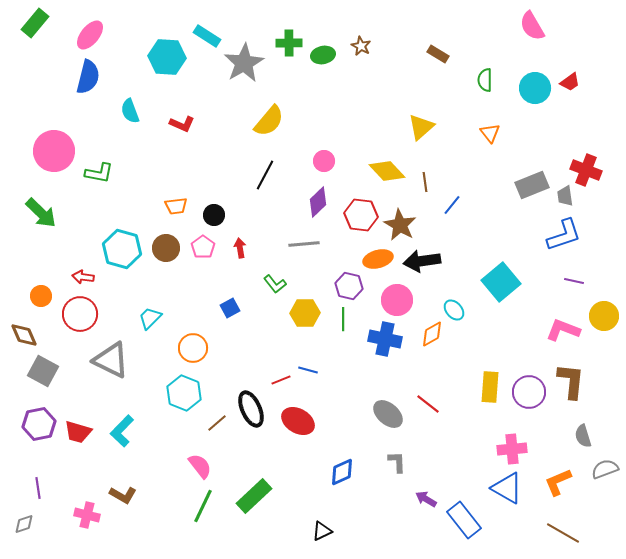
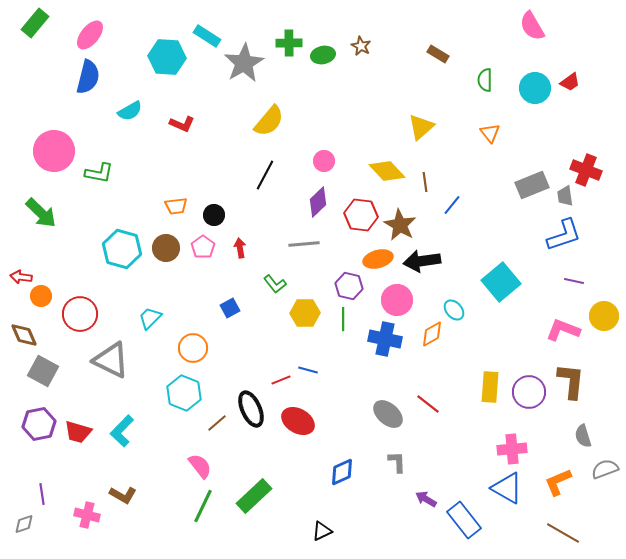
cyan semicircle at (130, 111): rotated 100 degrees counterclockwise
red arrow at (83, 277): moved 62 px left
purple line at (38, 488): moved 4 px right, 6 px down
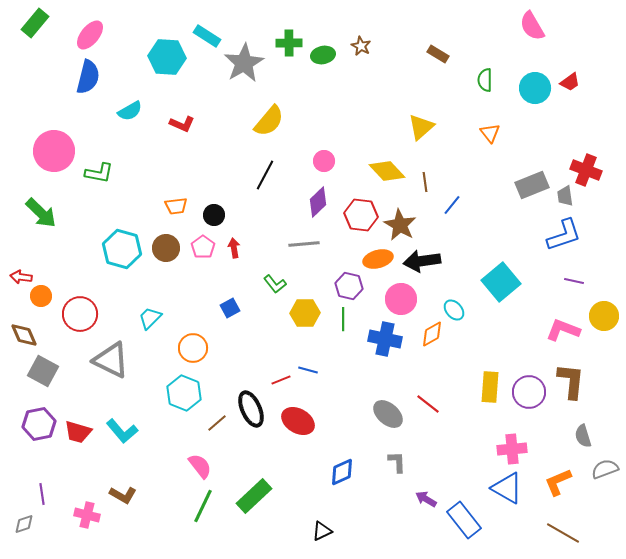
red arrow at (240, 248): moved 6 px left
pink circle at (397, 300): moved 4 px right, 1 px up
cyan L-shape at (122, 431): rotated 84 degrees counterclockwise
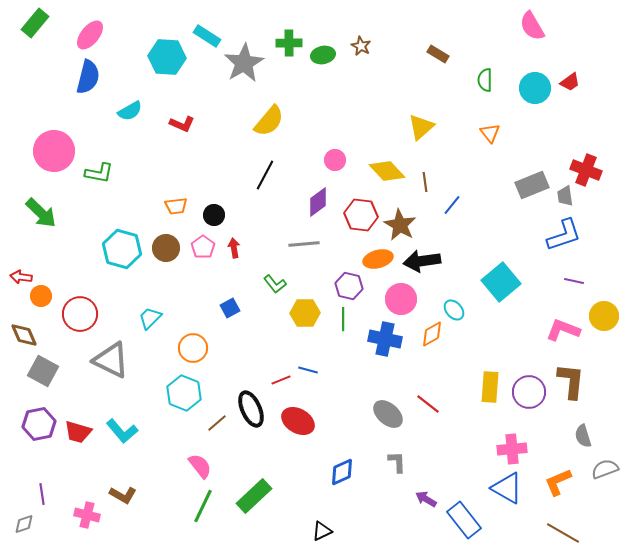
pink circle at (324, 161): moved 11 px right, 1 px up
purple diamond at (318, 202): rotated 8 degrees clockwise
